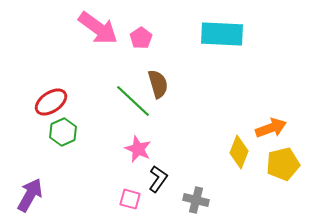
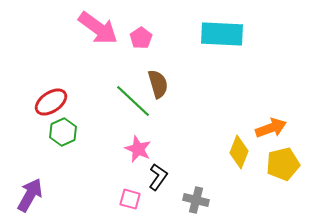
black L-shape: moved 2 px up
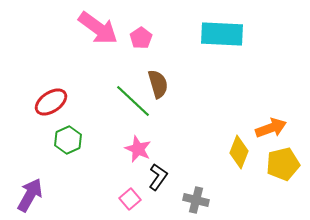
green hexagon: moved 5 px right, 8 px down
pink square: rotated 35 degrees clockwise
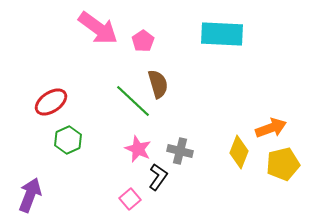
pink pentagon: moved 2 px right, 3 px down
purple arrow: rotated 8 degrees counterclockwise
gray cross: moved 16 px left, 49 px up
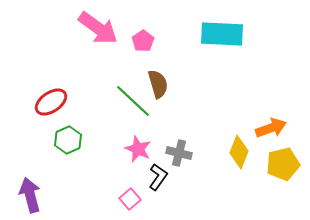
gray cross: moved 1 px left, 2 px down
purple arrow: rotated 36 degrees counterclockwise
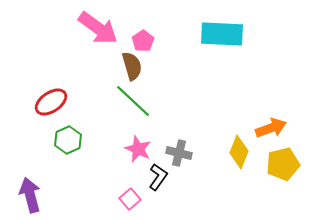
brown semicircle: moved 26 px left, 18 px up
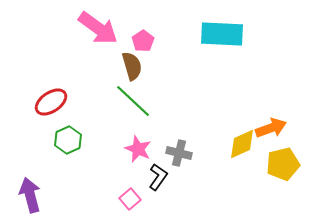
yellow diamond: moved 3 px right, 8 px up; rotated 44 degrees clockwise
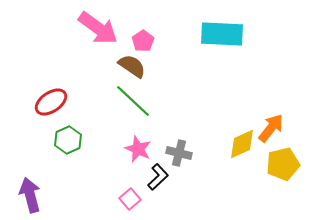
brown semicircle: rotated 40 degrees counterclockwise
orange arrow: rotated 32 degrees counterclockwise
black L-shape: rotated 12 degrees clockwise
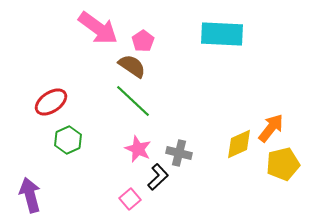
yellow diamond: moved 3 px left
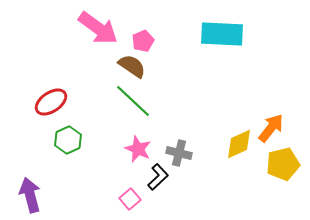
pink pentagon: rotated 10 degrees clockwise
